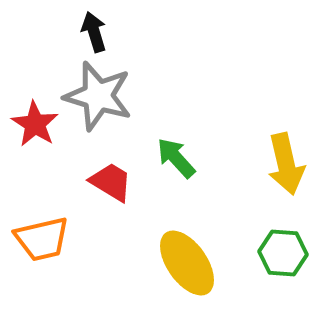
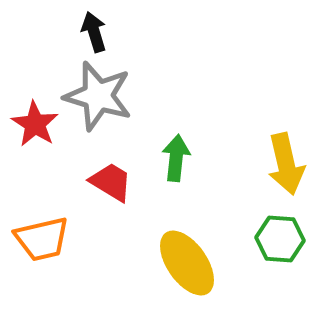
green arrow: rotated 48 degrees clockwise
green hexagon: moved 3 px left, 14 px up
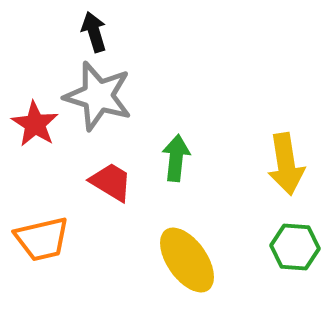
yellow arrow: rotated 4 degrees clockwise
green hexagon: moved 15 px right, 8 px down
yellow ellipse: moved 3 px up
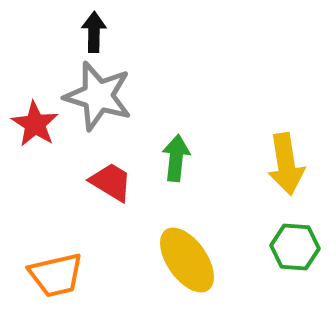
black arrow: rotated 18 degrees clockwise
orange trapezoid: moved 14 px right, 36 px down
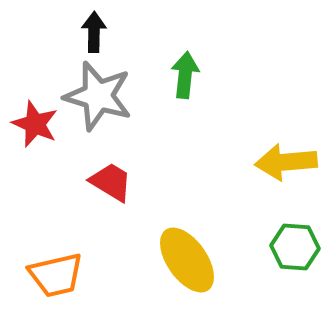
red star: rotated 9 degrees counterclockwise
green arrow: moved 9 px right, 83 px up
yellow arrow: moved 2 px up; rotated 94 degrees clockwise
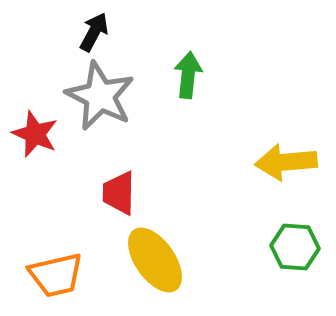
black arrow: rotated 27 degrees clockwise
green arrow: moved 3 px right
gray star: moved 2 px right; rotated 10 degrees clockwise
red star: moved 10 px down
red trapezoid: moved 8 px right, 11 px down; rotated 120 degrees counterclockwise
yellow ellipse: moved 32 px left
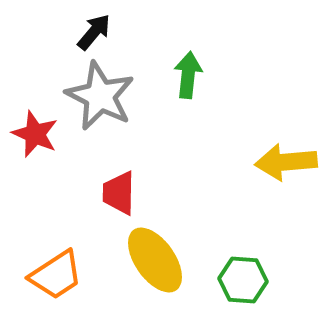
black arrow: rotated 12 degrees clockwise
green hexagon: moved 52 px left, 33 px down
orange trapezoid: rotated 20 degrees counterclockwise
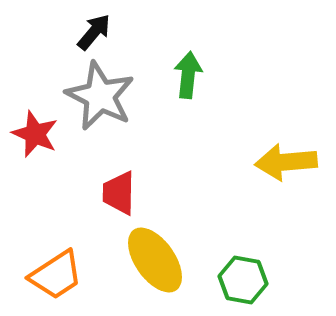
green hexagon: rotated 6 degrees clockwise
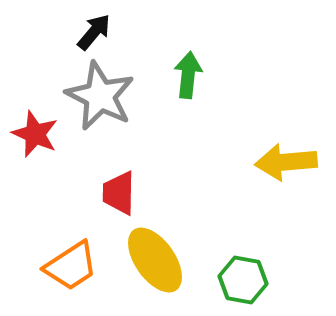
orange trapezoid: moved 15 px right, 9 px up
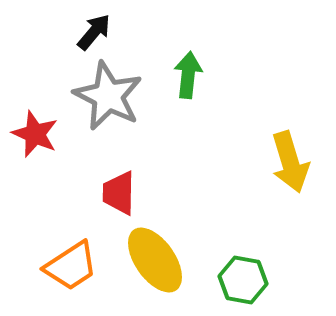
gray star: moved 8 px right
yellow arrow: moved 4 px right; rotated 102 degrees counterclockwise
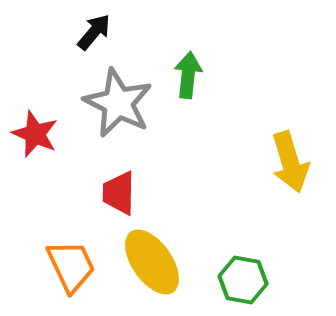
gray star: moved 10 px right, 7 px down
yellow ellipse: moved 3 px left, 2 px down
orange trapezoid: rotated 82 degrees counterclockwise
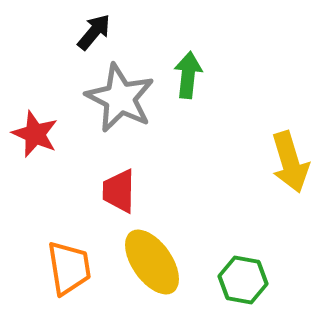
gray star: moved 2 px right, 5 px up
red trapezoid: moved 2 px up
orange trapezoid: moved 2 px left, 2 px down; rotated 16 degrees clockwise
